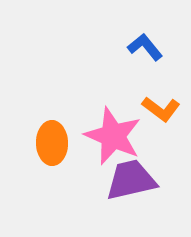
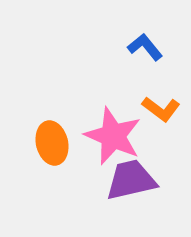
orange ellipse: rotated 12 degrees counterclockwise
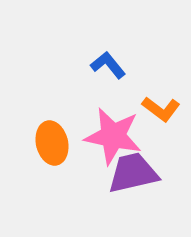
blue L-shape: moved 37 px left, 18 px down
pink star: rotated 12 degrees counterclockwise
purple trapezoid: moved 2 px right, 7 px up
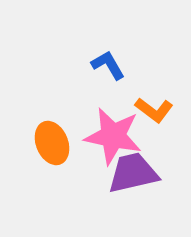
blue L-shape: rotated 9 degrees clockwise
orange L-shape: moved 7 px left, 1 px down
orange ellipse: rotated 9 degrees counterclockwise
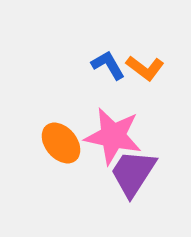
orange L-shape: moved 9 px left, 42 px up
orange ellipse: moved 9 px right; rotated 18 degrees counterclockwise
purple trapezoid: rotated 44 degrees counterclockwise
